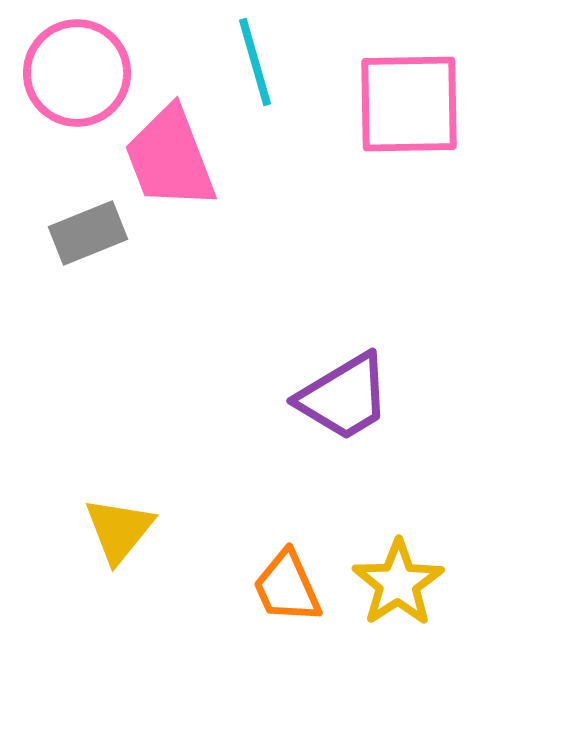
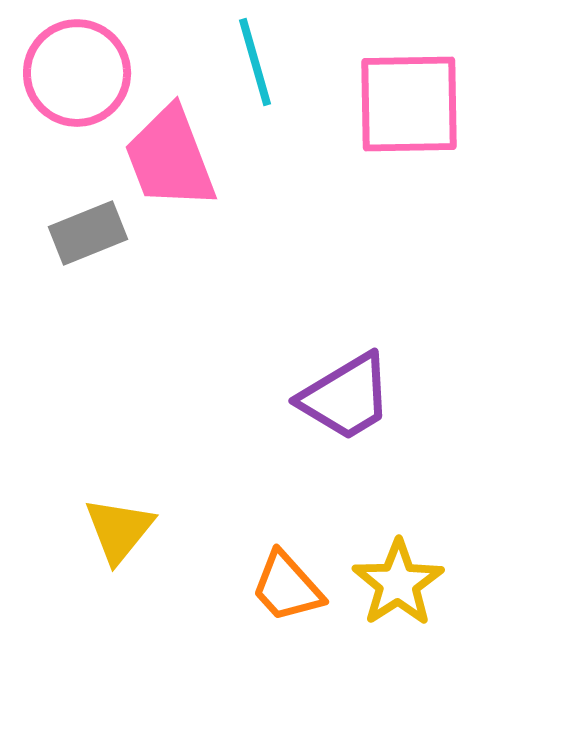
purple trapezoid: moved 2 px right
orange trapezoid: rotated 18 degrees counterclockwise
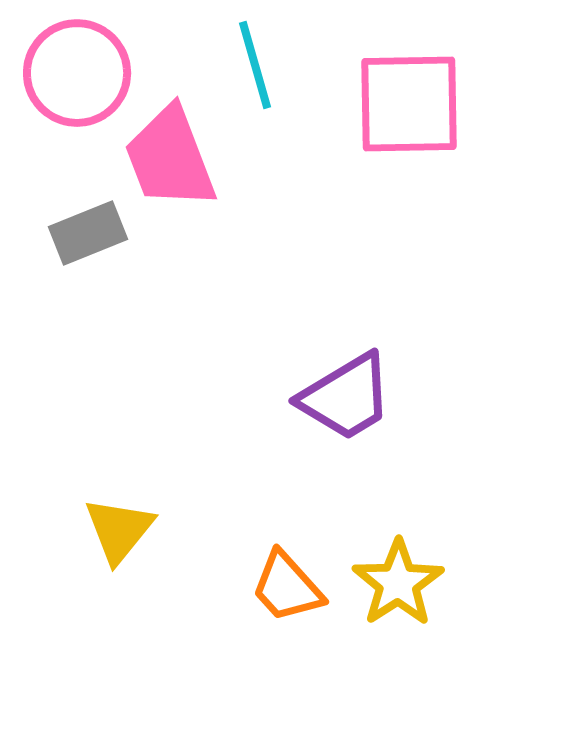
cyan line: moved 3 px down
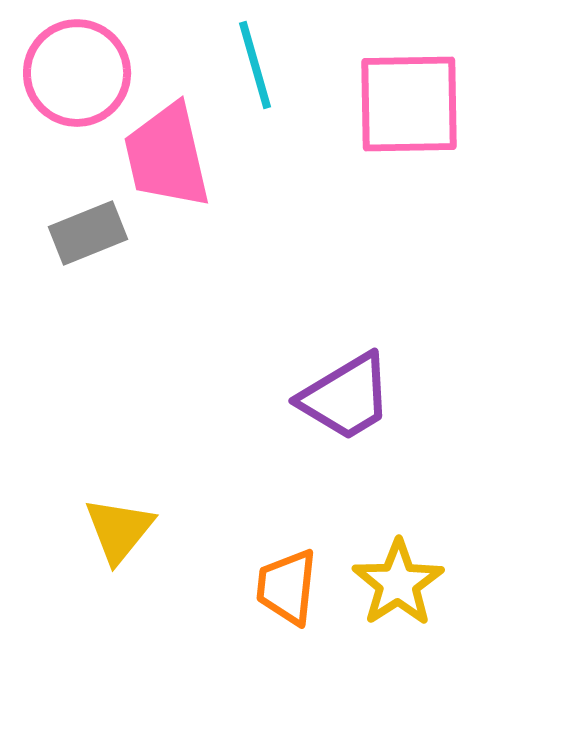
pink trapezoid: moved 3 px left, 2 px up; rotated 8 degrees clockwise
orange trapezoid: rotated 48 degrees clockwise
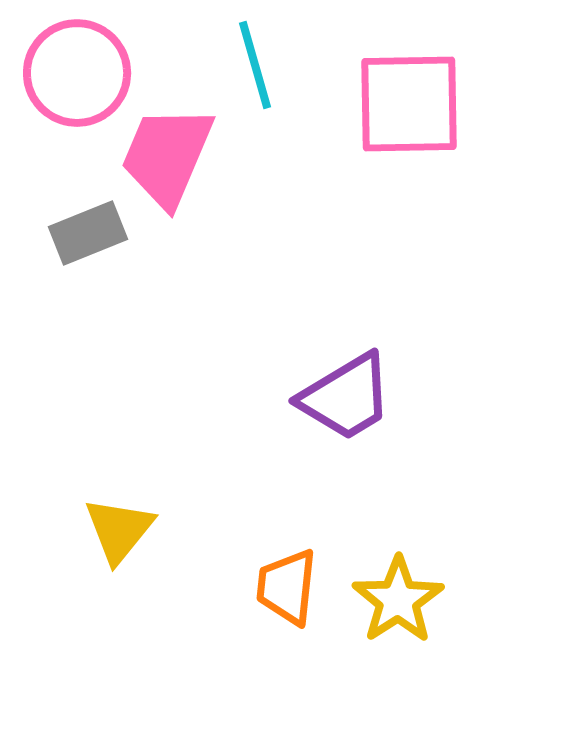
pink trapezoid: rotated 36 degrees clockwise
yellow star: moved 17 px down
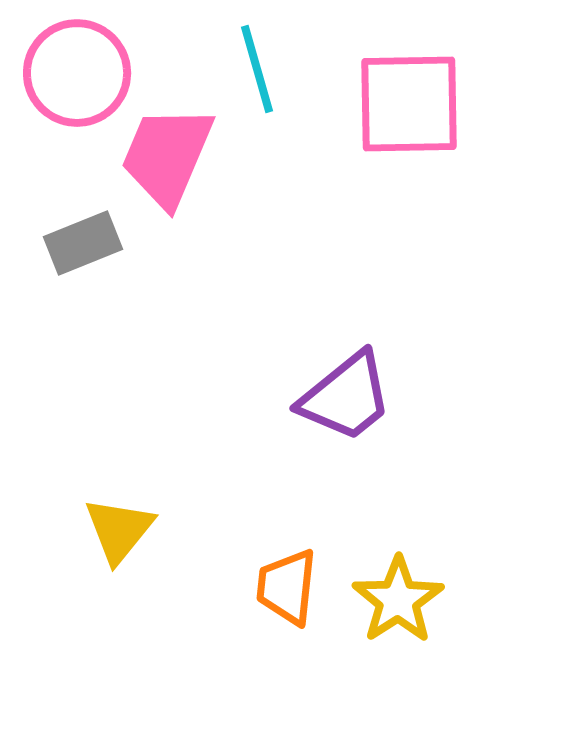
cyan line: moved 2 px right, 4 px down
gray rectangle: moved 5 px left, 10 px down
purple trapezoid: rotated 8 degrees counterclockwise
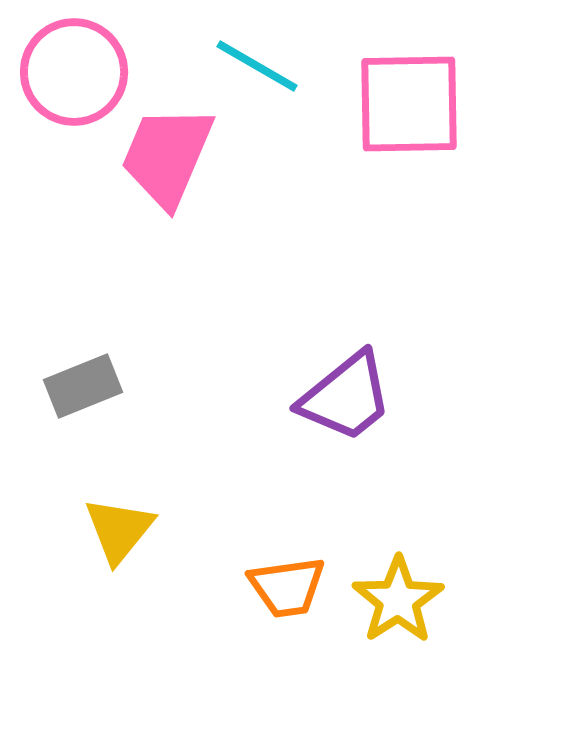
cyan line: moved 3 px up; rotated 44 degrees counterclockwise
pink circle: moved 3 px left, 1 px up
gray rectangle: moved 143 px down
orange trapezoid: rotated 104 degrees counterclockwise
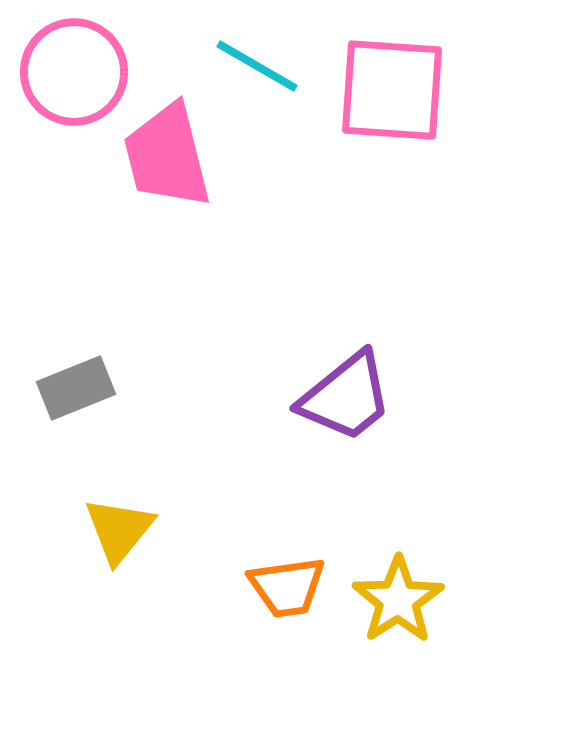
pink square: moved 17 px left, 14 px up; rotated 5 degrees clockwise
pink trapezoid: rotated 37 degrees counterclockwise
gray rectangle: moved 7 px left, 2 px down
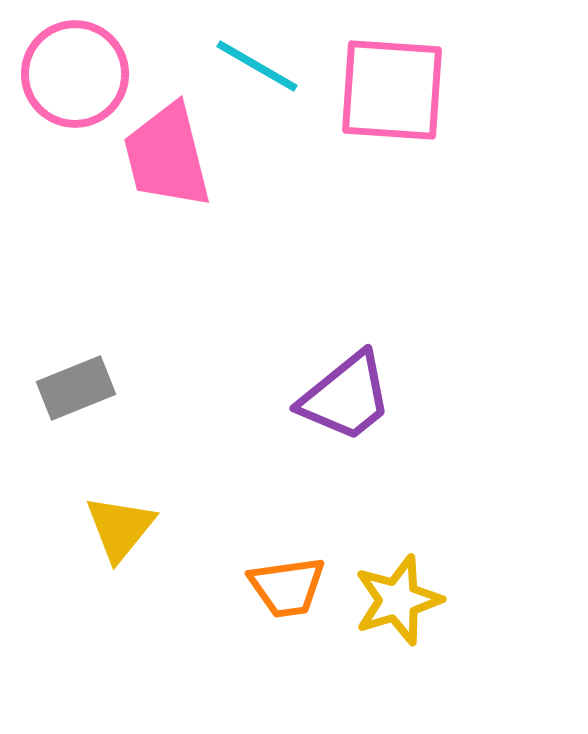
pink circle: moved 1 px right, 2 px down
yellow triangle: moved 1 px right, 2 px up
yellow star: rotated 16 degrees clockwise
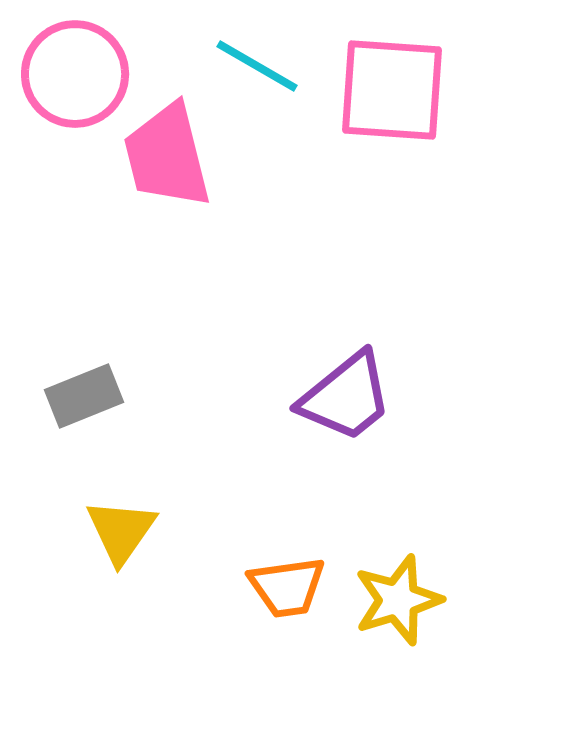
gray rectangle: moved 8 px right, 8 px down
yellow triangle: moved 1 px right, 3 px down; rotated 4 degrees counterclockwise
